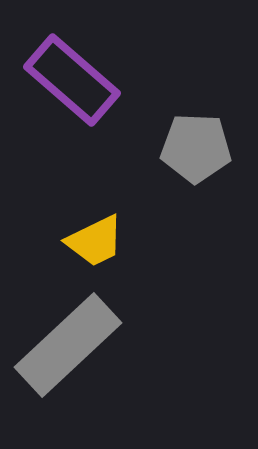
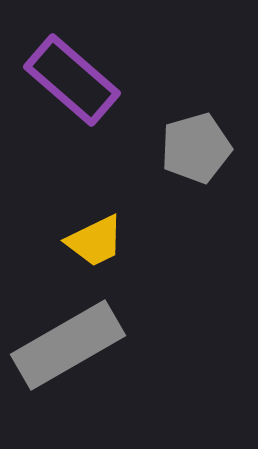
gray pentagon: rotated 18 degrees counterclockwise
gray rectangle: rotated 13 degrees clockwise
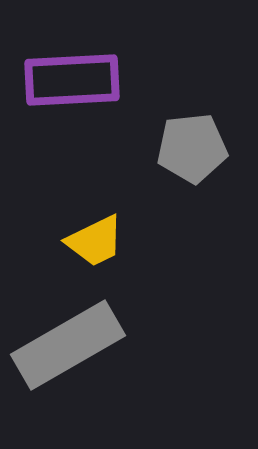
purple rectangle: rotated 44 degrees counterclockwise
gray pentagon: moved 4 px left; rotated 10 degrees clockwise
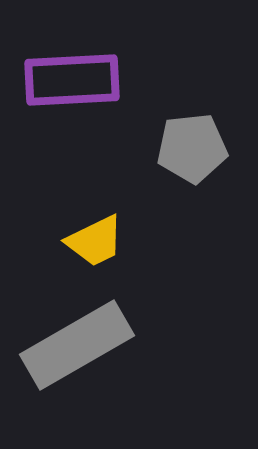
gray rectangle: moved 9 px right
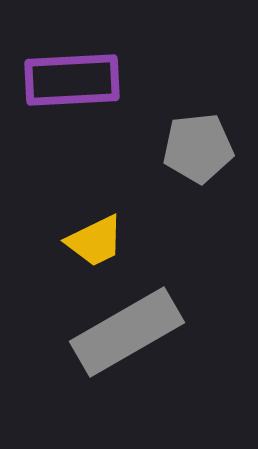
gray pentagon: moved 6 px right
gray rectangle: moved 50 px right, 13 px up
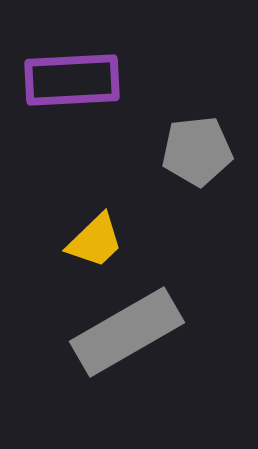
gray pentagon: moved 1 px left, 3 px down
yellow trapezoid: rotated 18 degrees counterclockwise
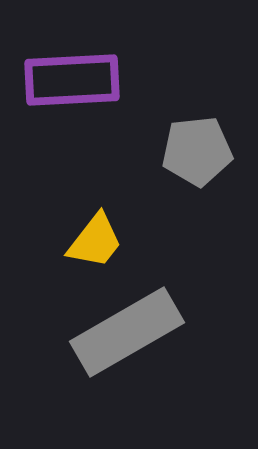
yellow trapezoid: rotated 8 degrees counterclockwise
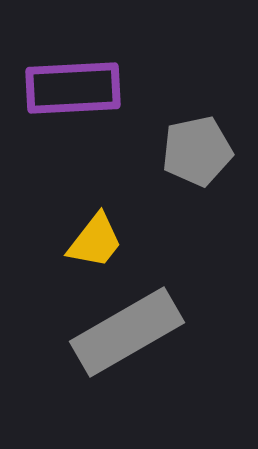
purple rectangle: moved 1 px right, 8 px down
gray pentagon: rotated 6 degrees counterclockwise
